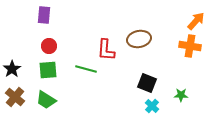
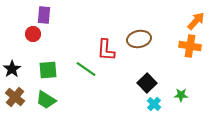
red circle: moved 16 px left, 12 px up
green line: rotated 20 degrees clockwise
black square: rotated 24 degrees clockwise
cyan cross: moved 2 px right, 2 px up
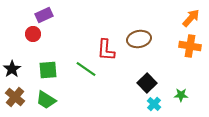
purple rectangle: rotated 60 degrees clockwise
orange arrow: moved 5 px left, 3 px up
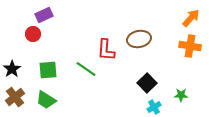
brown cross: rotated 12 degrees clockwise
cyan cross: moved 3 px down; rotated 16 degrees clockwise
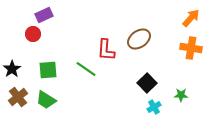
brown ellipse: rotated 25 degrees counterclockwise
orange cross: moved 1 px right, 2 px down
brown cross: moved 3 px right
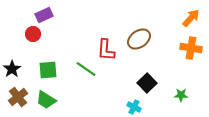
cyan cross: moved 20 px left; rotated 32 degrees counterclockwise
